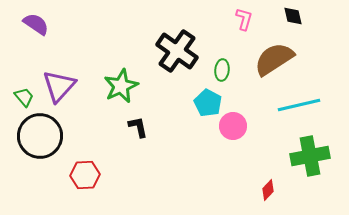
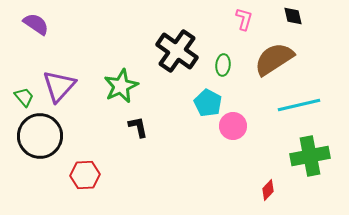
green ellipse: moved 1 px right, 5 px up
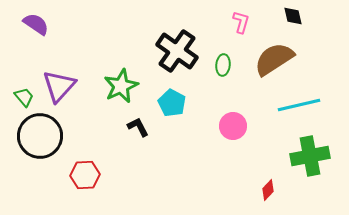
pink L-shape: moved 3 px left, 3 px down
cyan pentagon: moved 36 px left
black L-shape: rotated 15 degrees counterclockwise
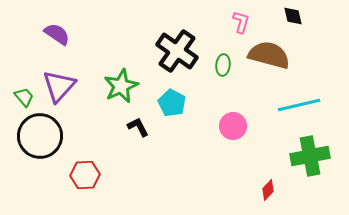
purple semicircle: moved 21 px right, 10 px down
brown semicircle: moved 5 px left, 4 px up; rotated 48 degrees clockwise
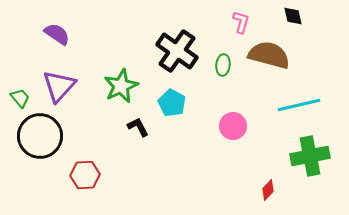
green trapezoid: moved 4 px left, 1 px down
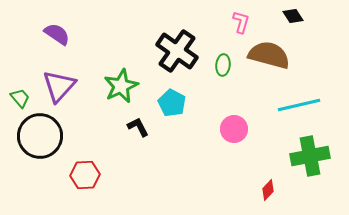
black diamond: rotated 20 degrees counterclockwise
pink circle: moved 1 px right, 3 px down
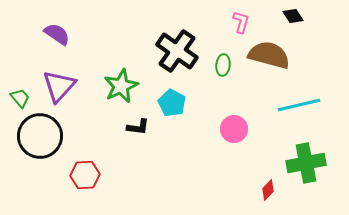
black L-shape: rotated 125 degrees clockwise
green cross: moved 4 px left, 7 px down
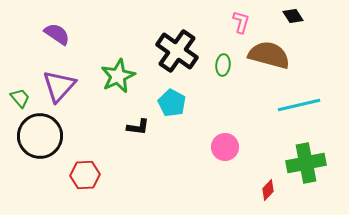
green star: moved 3 px left, 10 px up
pink circle: moved 9 px left, 18 px down
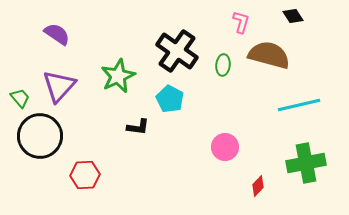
cyan pentagon: moved 2 px left, 4 px up
red diamond: moved 10 px left, 4 px up
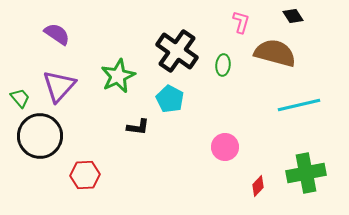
brown semicircle: moved 6 px right, 2 px up
green cross: moved 10 px down
